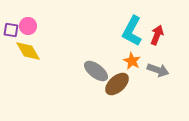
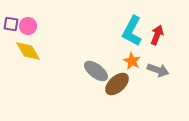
purple square: moved 6 px up
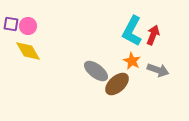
red arrow: moved 4 px left
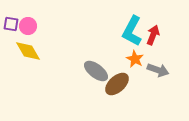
orange star: moved 3 px right, 2 px up
